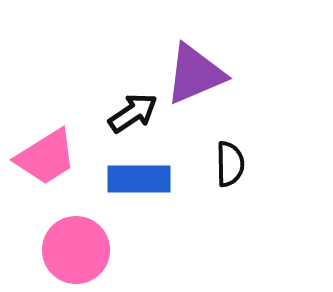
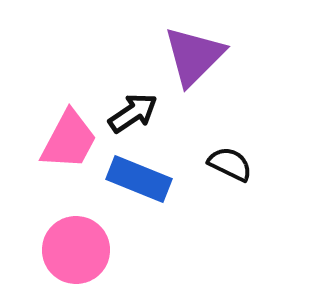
purple triangle: moved 1 px left, 18 px up; rotated 22 degrees counterclockwise
pink trapezoid: moved 23 px right, 17 px up; rotated 30 degrees counterclockwise
black semicircle: rotated 63 degrees counterclockwise
blue rectangle: rotated 22 degrees clockwise
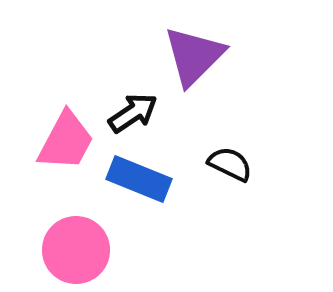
pink trapezoid: moved 3 px left, 1 px down
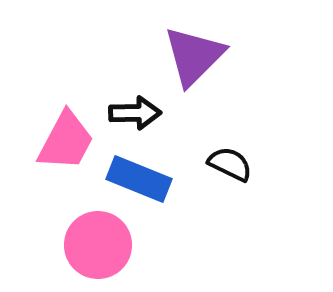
black arrow: moved 2 px right; rotated 33 degrees clockwise
pink circle: moved 22 px right, 5 px up
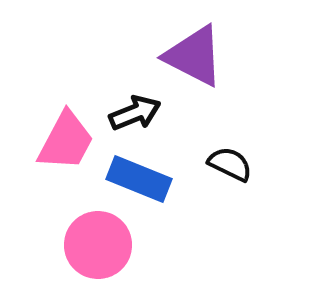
purple triangle: rotated 48 degrees counterclockwise
black arrow: rotated 21 degrees counterclockwise
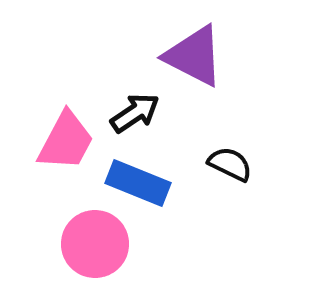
black arrow: rotated 12 degrees counterclockwise
blue rectangle: moved 1 px left, 4 px down
pink circle: moved 3 px left, 1 px up
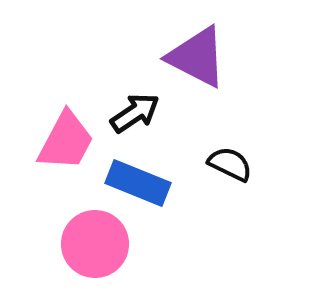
purple triangle: moved 3 px right, 1 px down
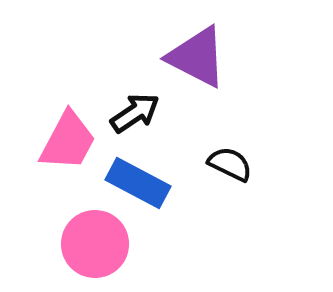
pink trapezoid: moved 2 px right
blue rectangle: rotated 6 degrees clockwise
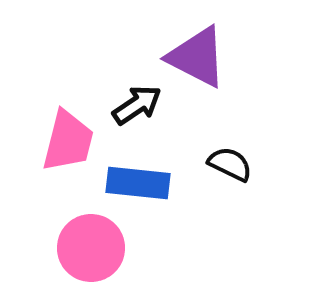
black arrow: moved 2 px right, 8 px up
pink trapezoid: rotated 14 degrees counterclockwise
blue rectangle: rotated 22 degrees counterclockwise
pink circle: moved 4 px left, 4 px down
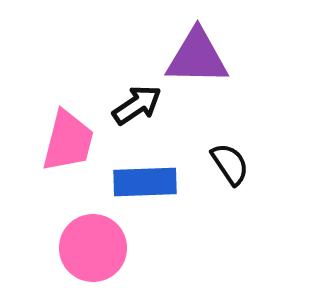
purple triangle: rotated 26 degrees counterclockwise
black semicircle: rotated 30 degrees clockwise
blue rectangle: moved 7 px right, 1 px up; rotated 8 degrees counterclockwise
pink circle: moved 2 px right
